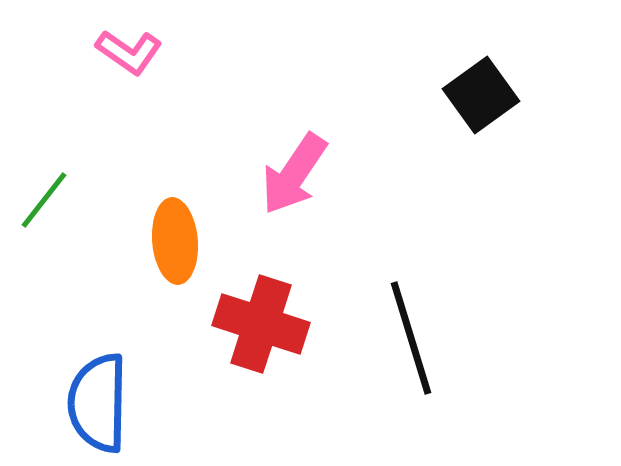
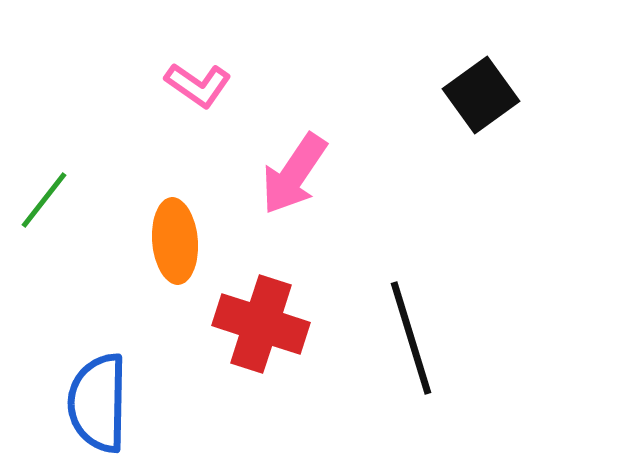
pink L-shape: moved 69 px right, 33 px down
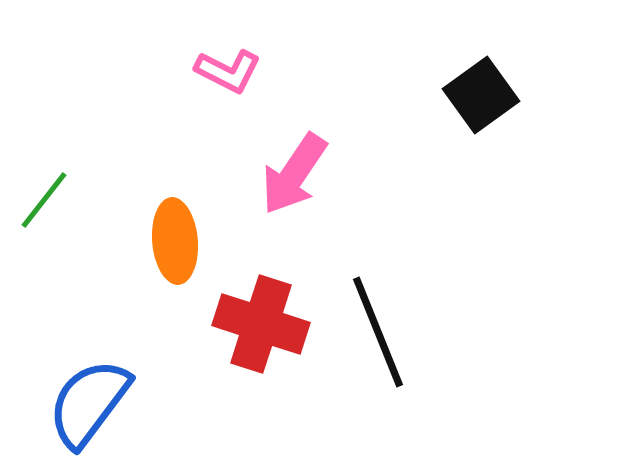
pink L-shape: moved 30 px right, 14 px up; rotated 8 degrees counterclockwise
black line: moved 33 px left, 6 px up; rotated 5 degrees counterclockwise
blue semicircle: moved 9 px left; rotated 36 degrees clockwise
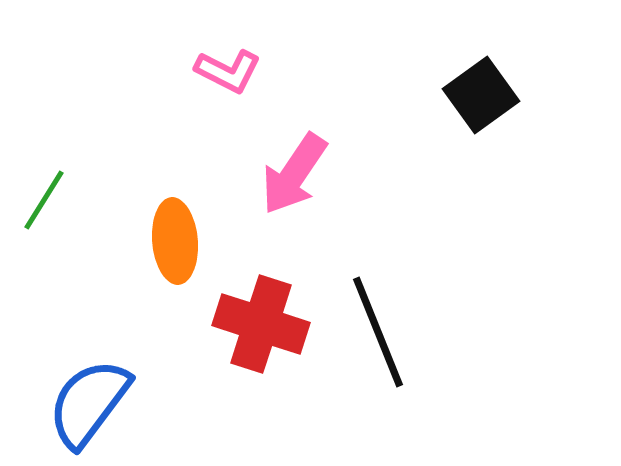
green line: rotated 6 degrees counterclockwise
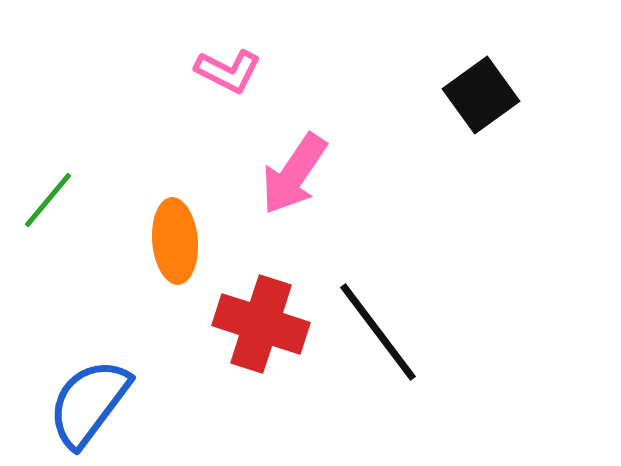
green line: moved 4 px right; rotated 8 degrees clockwise
black line: rotated 15 degrees counterclockwise
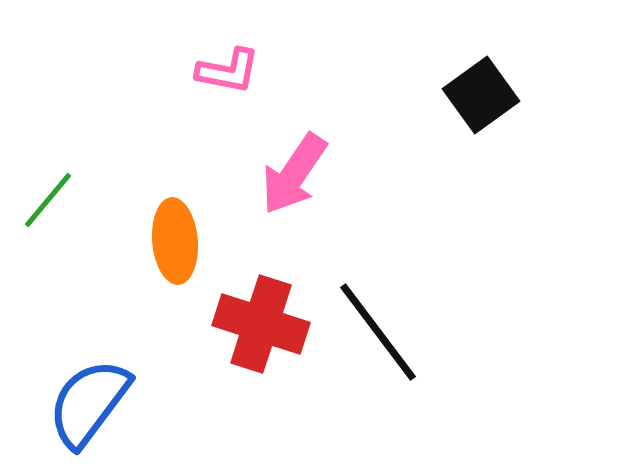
pink L-shape: rotated 16 degrees counterclockwise
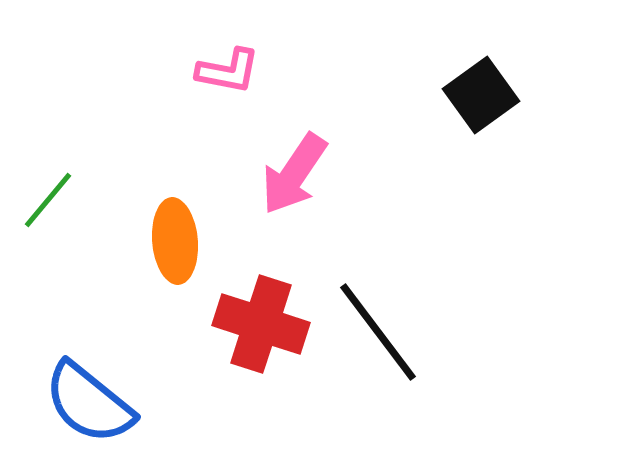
blue semicircle: rotated 88 degrees counterclockwise
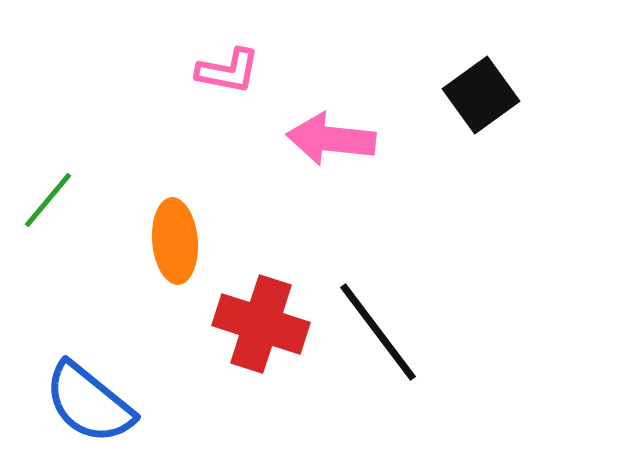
pink arrow: moved 37 px right, 35 px up; rotated 62 degrees clockwise
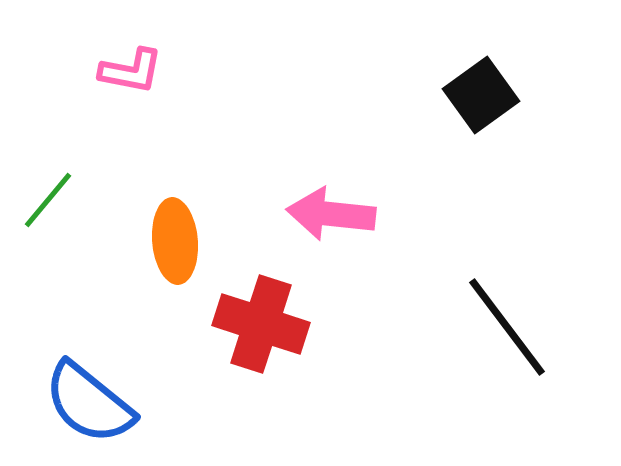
pink L-shape: moved 97 px left
pink arrow: moved 75 px down
black line: moved 129 px right, 5 px up
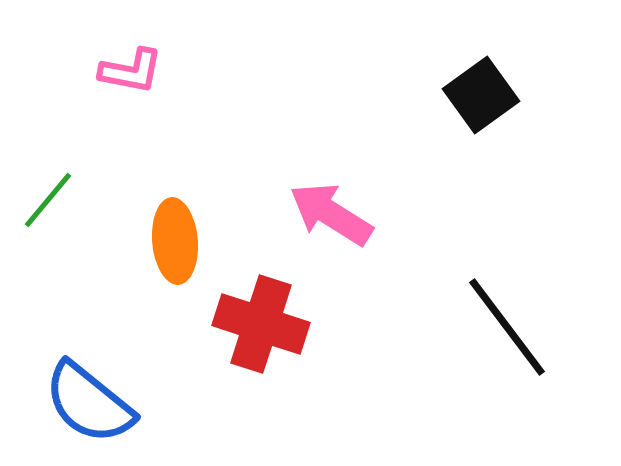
pink arrow: rotated 26 degrees clockwise
